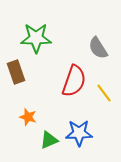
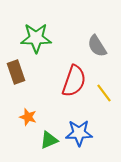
gray semicircle: moved 1 px left, 2 px up
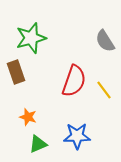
green star: moved 5 px left; rotated 16 degrees counterclockwise
gray semicircle: moved 8 px right, 5 px up
yellow line: moved 3 px up
blue star: moved 2 px left, 3 px down
green triangle: moved 11 px left, 4 px down
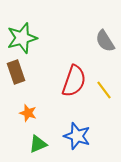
green star: moved 9 px left
orange star: moved 4 px up
blue star: rotated 20 degrees clockwise
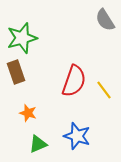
gray semicircle: moved 21 px up
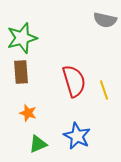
gray semicircle: rotated 45 degrees counterclockwise
brown rectangle: moved 5 px right; rotated 15 degrees clockwise
red semicircle: rotated 36 degrees counterclockwise
yellow line: rotated 18 degrees clockwise
blue star: rotated 8 degrees clockwise
